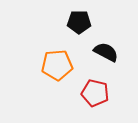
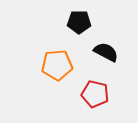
red pentagon: moved 1 px down
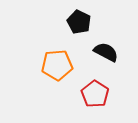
black pentagon: rotated 25 degrees clockwise
red pentagon: rotated 20 degrees clockwise
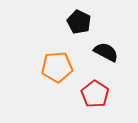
orange pentagon: moved 2 px down
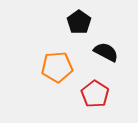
black pentagon: rotated 10 degrees clockwise
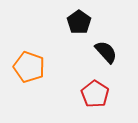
black semicircle: rotated 20 degrees clockwise
orange pentagon: moved 28 px left; rotated 24 degrees clockwise
